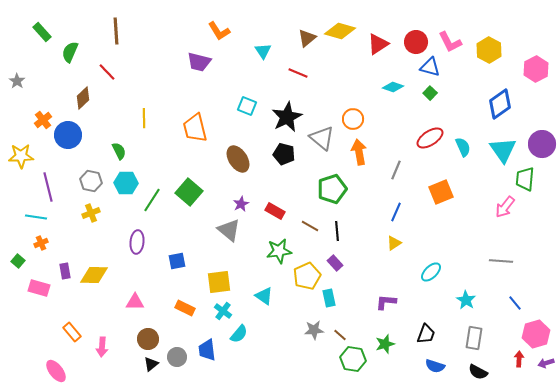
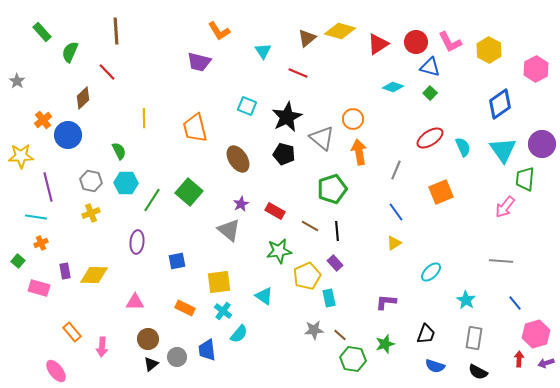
blue line at (396, 212): rotated 60 degrees counterclockwise
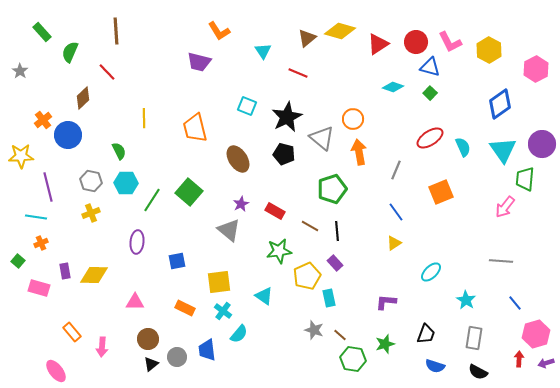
gray star at (17, 81): moved 3 px right, 10 px up
gray star at (314, 330): rotated 24 degrees clockwise
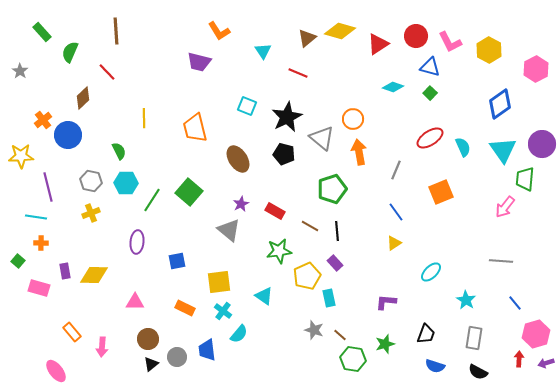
red circle at (416, 42): moved 6 px up
orange cross at (41, 243): rotated 24 degrees clockwise
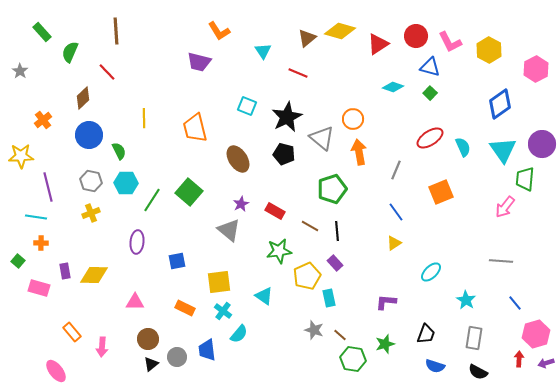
blue circle at (68, 135): moved 21 px right
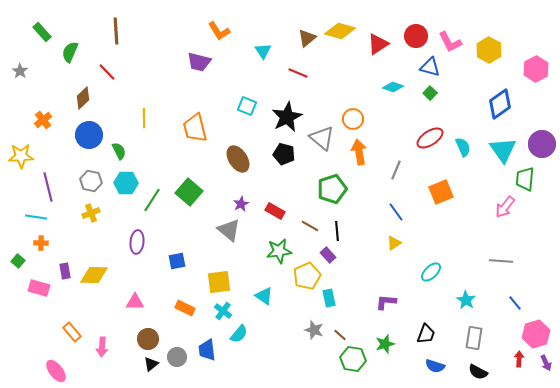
purple rectangle at (335, 263): moved 7 px left, 8 px up
purple arrow at (546, 363): rotated 98 degrees counterclockwise
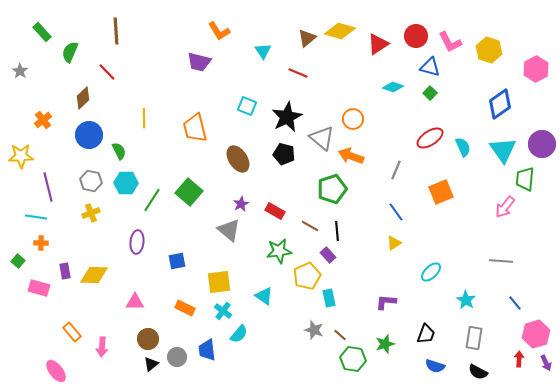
yellow hexagon at (489, 50): rotated 10 degrees counterclockwise
orange arrow at (359, 152): moved 8 px left, 4 px down; rotated 60 degrees counterclockwise
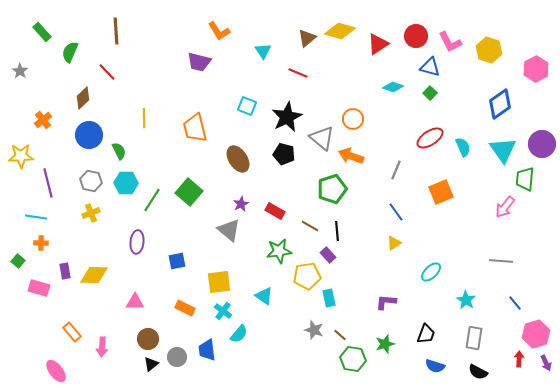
purple line at (48, 187): moved 4 px up
yellow pentagon at (307, 276): rotated 16 degrees clockwise
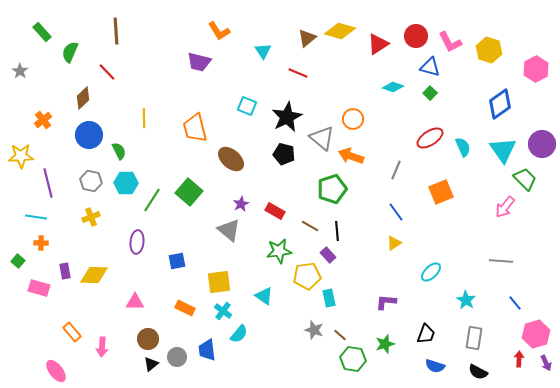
brown ellipse at (238, 159): moved 7 px left; rotated 16 degrees counterclockwise
green trapezoid at (525, 179): rotated 130 degrees clockwise
yellow cross at (91, 213): moved 4 px down
